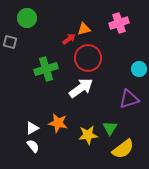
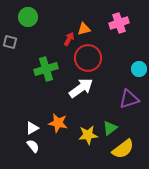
green circle: moved 1 px right, 1 px up
red arrow: rotated 24 degrees counterclockwise
green triangle: rotated 21 degrees clockwise
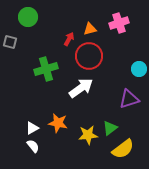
orange triangle: moved 6 px right
red circle: moved 1 px right, 2 px up
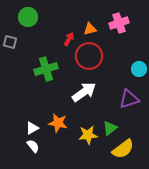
white arrow: moved 3 px right, 4 px down
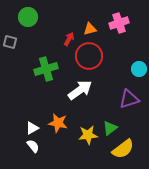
white arrow: moved 4 px left, 2 px up
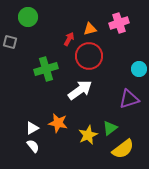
yellow star: rotated 18 degrees counterclockwise
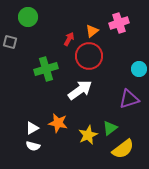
orange triangle: moved 2 px right, 2 px down; rotated 24 degrees counterclockwise
white semicircle: rotated 144 degrees clockwise
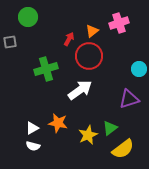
gray square: rotated 24 degrees counterclockwise
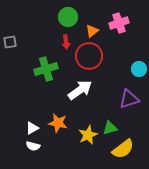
green circle: moved 40 px right
red arrow: moved 3 px left, 3 px down; rotated 144 degrees clockwise
green triangle: rotated 21 degrees clockwise
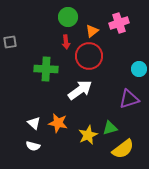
green cross: rotated 20 degrees clockwise
white triangle: moved 2 px right, 5 px up; rotated 48 degrees counterclockwise
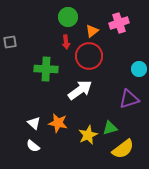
white semicircle: rotated 24 degrees clockwise
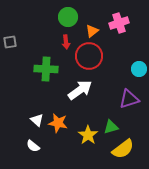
white triangle: moved 3 px right, 3 px up
green triangle: moved 1 px right, 1 px up
yellow star: rotated 12 degrees counterclockwise
